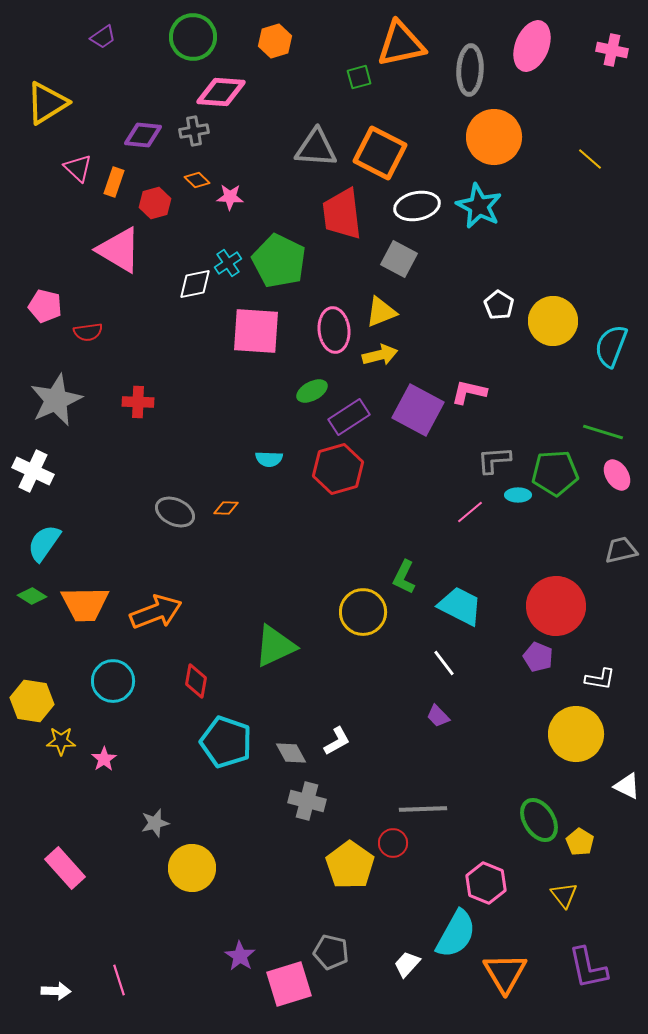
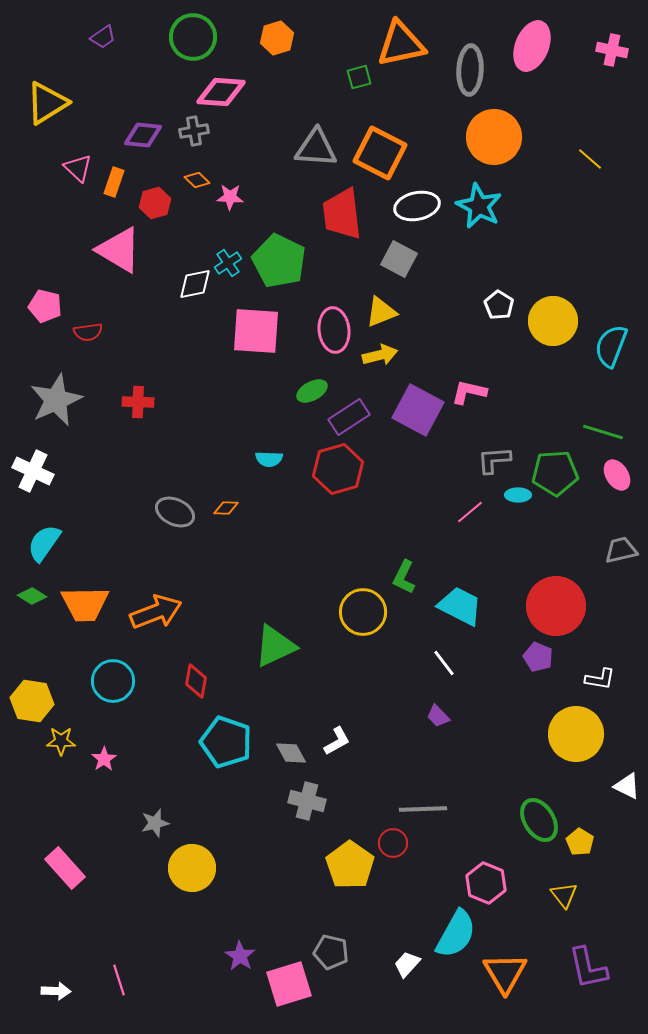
orange hexagon at (275, 41): moved 2 px right, 3 px up
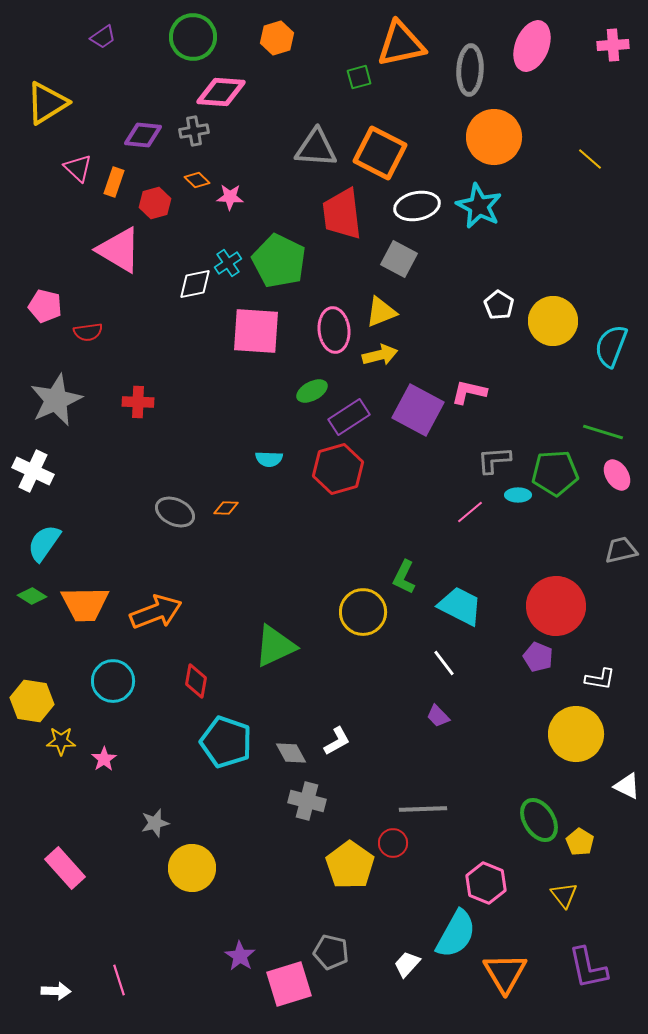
pink cross at (612, 50): moved 1 px right, 5 px up; rotated 16 degrees counterclockwise
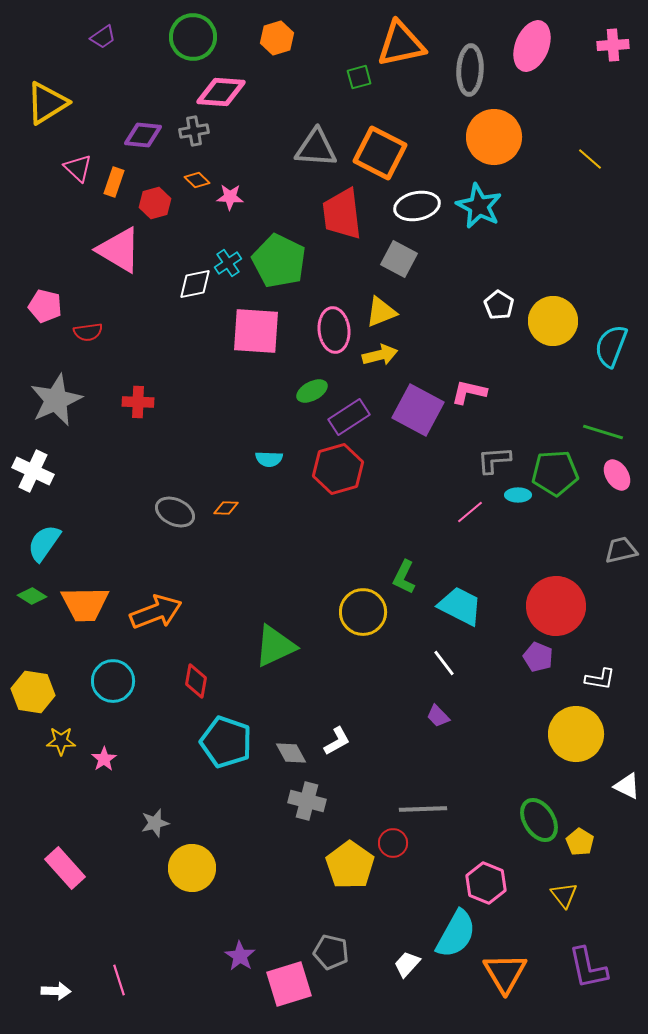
yellow hexagon at (32, 701): moved 1 px right, 9 px up
